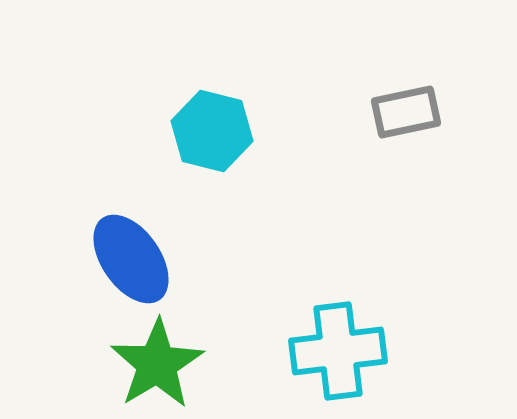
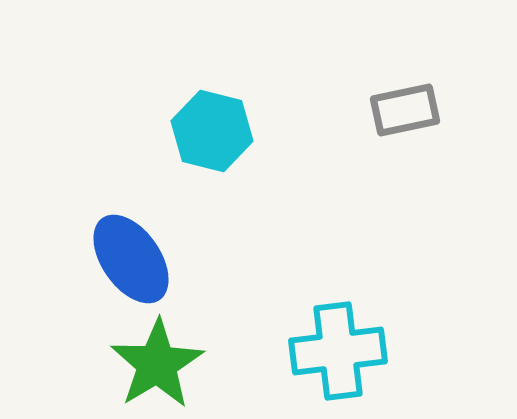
gray rectangle: moved 1 px left, 2 px up
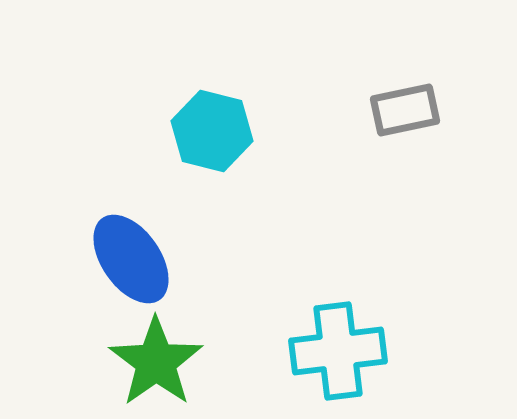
green star: moved 1 px left, 2 px up; rotated 4 degrees counterclockwise
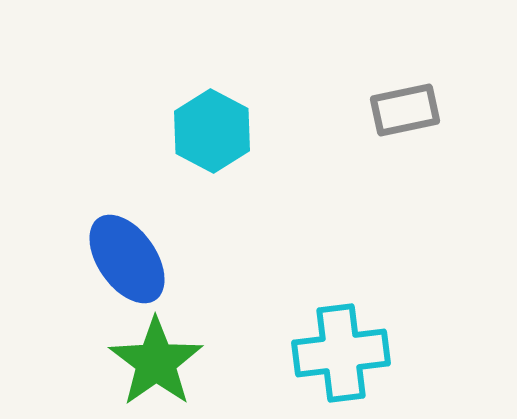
cyan hexagon: rotated 14 degrees clockwise
blue ellipse: moved 4 px left
cyan cross: moved 3 px right, 2 px down
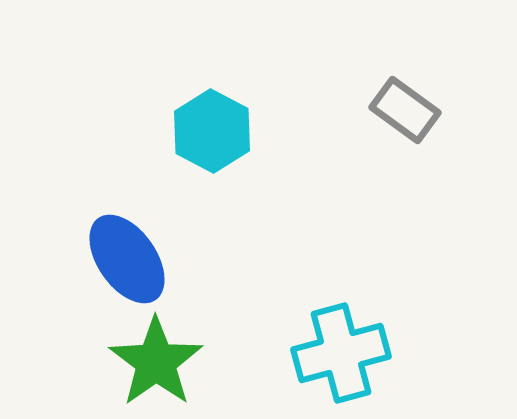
gray rectangle: rotated 48 degrees clockwise
cyan cross: rotated 8 degrees counterclockwise
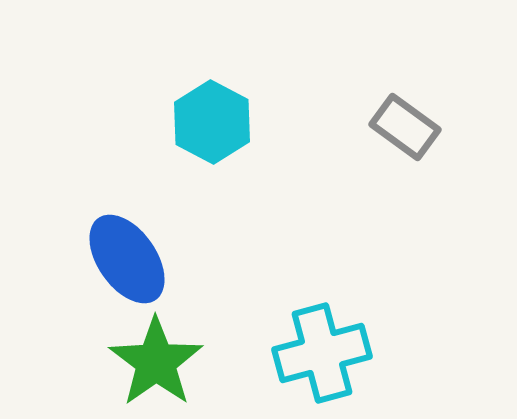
gray rectangle: moved 17 px down
cyan hexagon: moved 9 px up
cyan cross: moved 19 px left
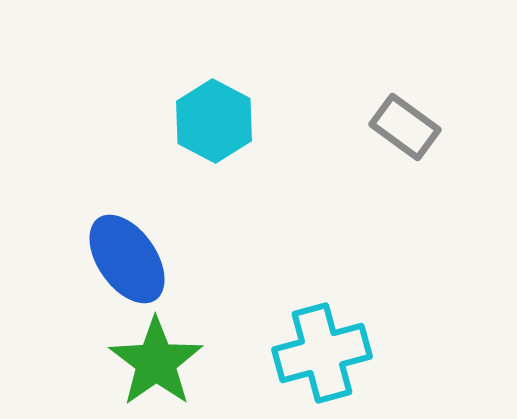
cyan hexagon: moved 2 px right, 1 px up
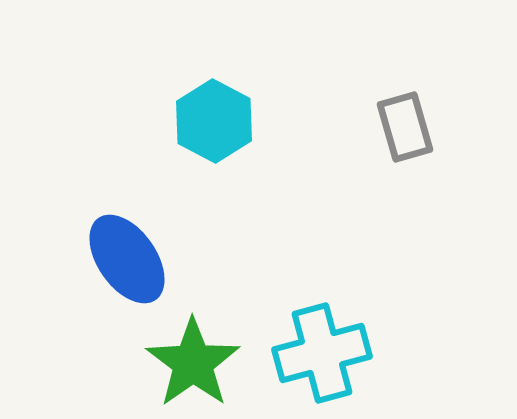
gray rectangle: rotated 38 degrees clockwise
green star: moved 37 px right, 1 px down
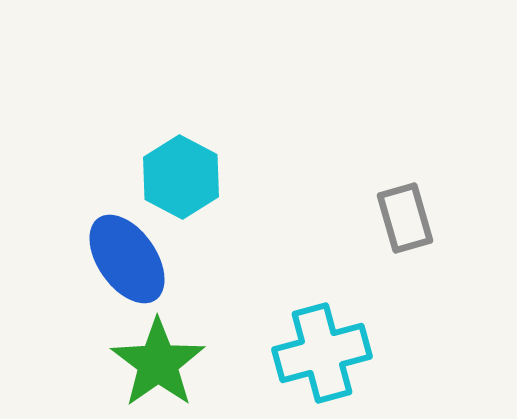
cyan hexagon: moved 33 px left, 56 px down
gray rectangle: moved 91 px down
green star: moved 35 px left
